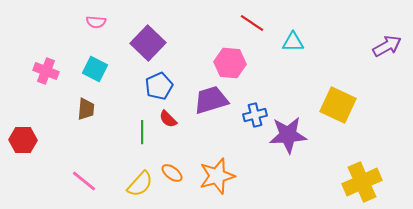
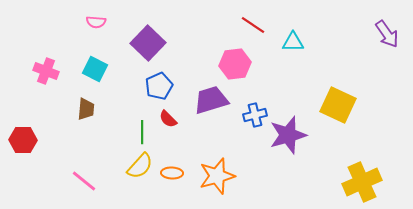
red line: moved 1 px right, 2 px down
purple arrow: moved 12 px up; rotated 84 degrees clockwise
pink hexagon: moved 5 px right, 1 px down; rotated 12 degrees counterclockwise
purple star: rotated 12 degrees counterclockwise
orange ellipse: rotated 35 degrees counterclockwise
yellow semicircle: moved 18 px up
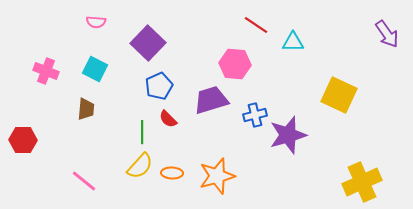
red line: moved 3 px right
pink hexagon: rotated 12 degrees clockwise
yellow square: moved 1 px right, 10 px up
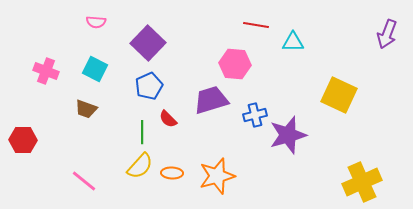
red line: rotated 25 degrees counterclockwise
purple arrow: rotated 56 degrees clockwise
blue pentagon: moved 10 px left
brown trapezoid: rotated 105 degrees clockwise
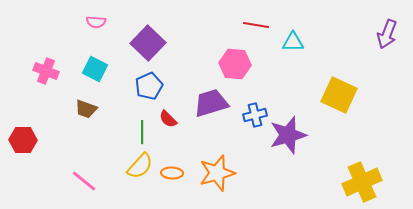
purple trapezoid: moved 3 px down
orange star: moved 3 px up
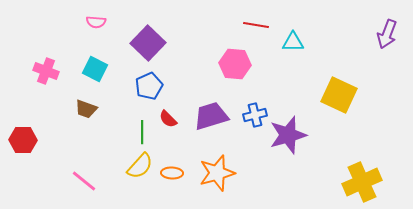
purple trapezoid: moved 13 px down
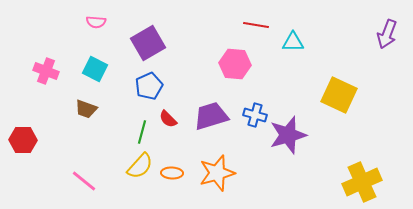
purple square: rotated 16 degrees clockwise
blue cross: rotated 30 degrees clockwise
green line: rotated 15 degrees clockwise
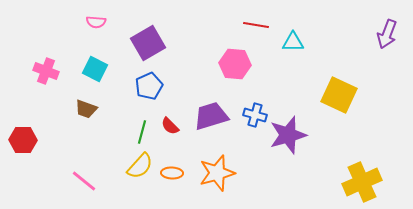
red semicircle: moved 2 px right, 7 px down
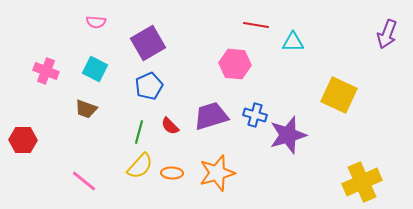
green line: moved 3 px left
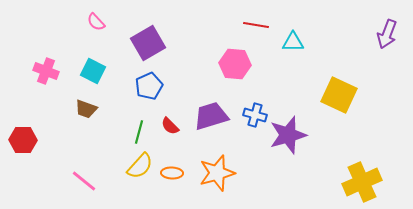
pink semicircle: rotated 42 degrees clockwise
cyan square: moved 2 px left, 2 px down
